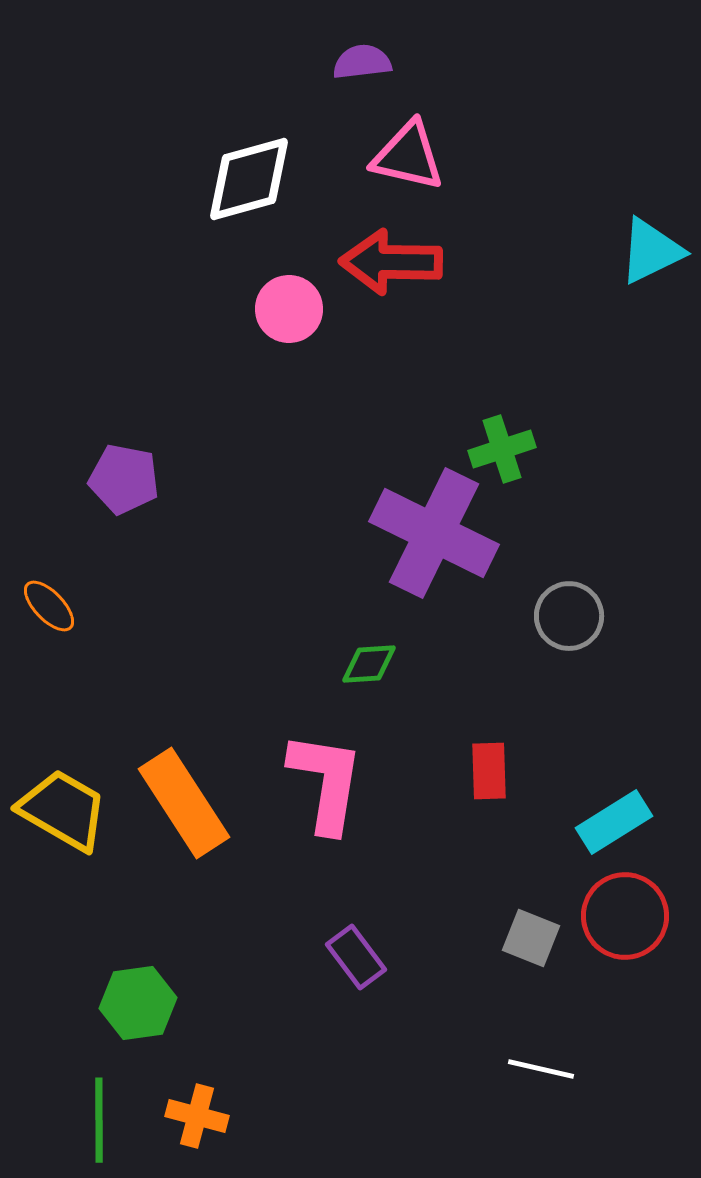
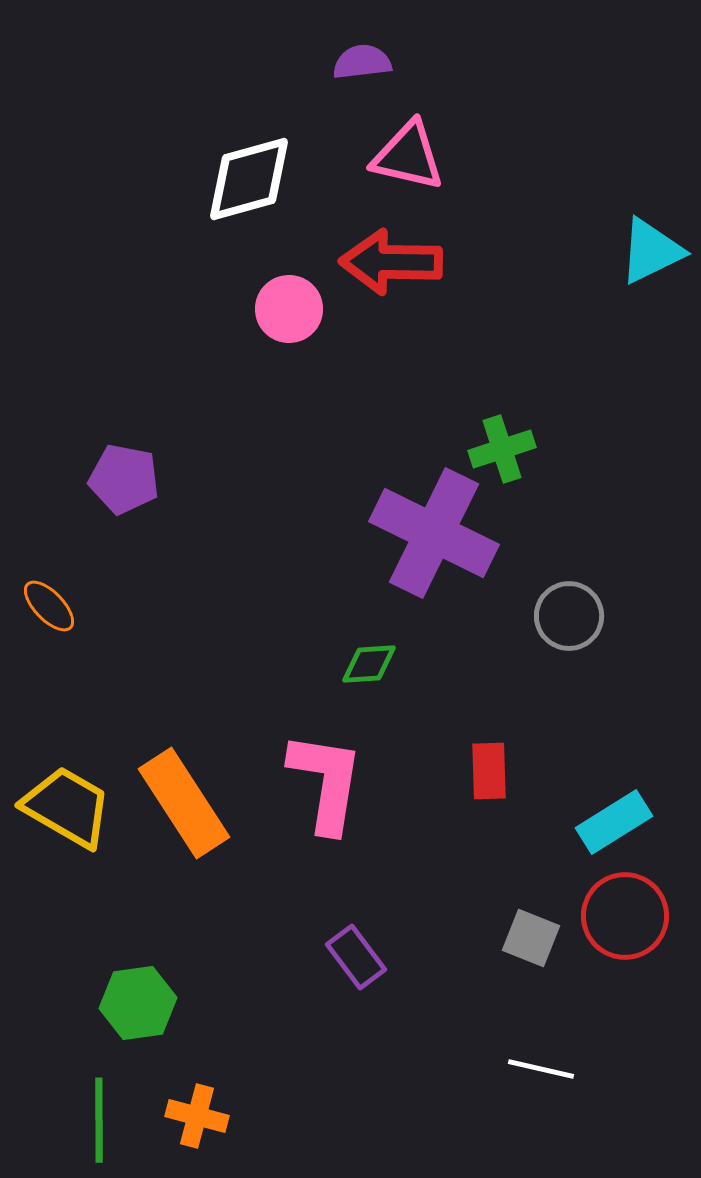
yellow trapezoid: moved 4 px right, 3 px up
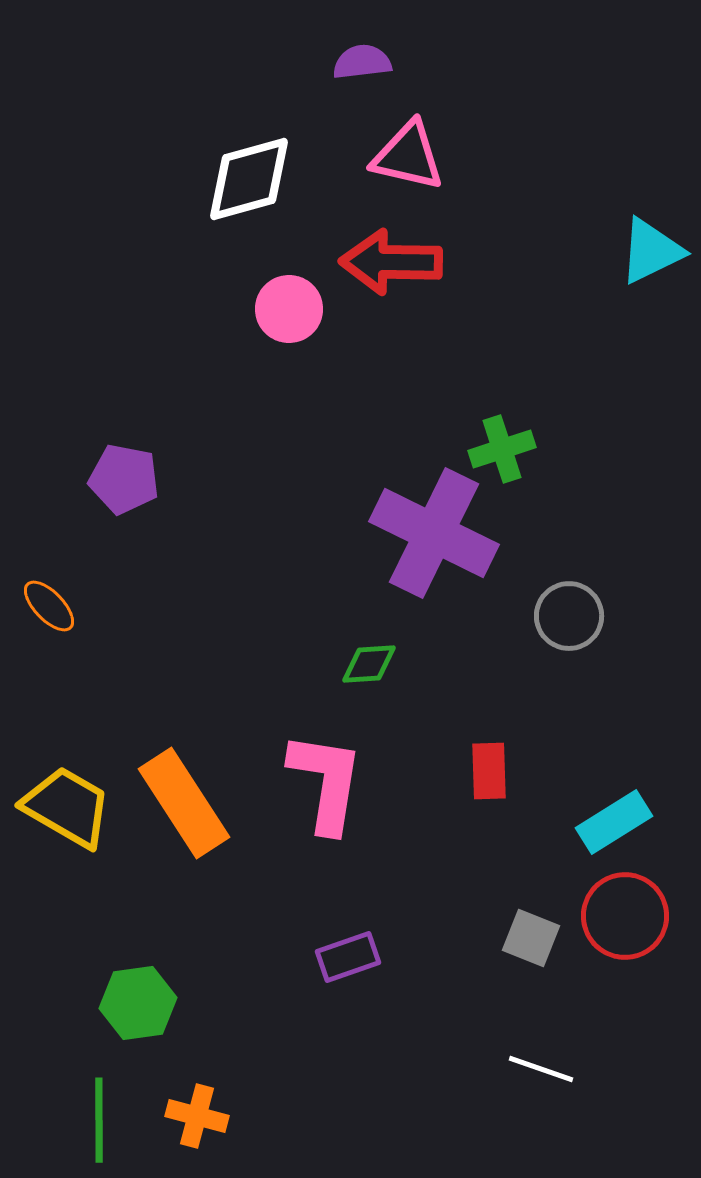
purple rectangle: moved 8 px left; rotated 72 degrees counterclockwise
white line: rotated 6 degrees clockwise
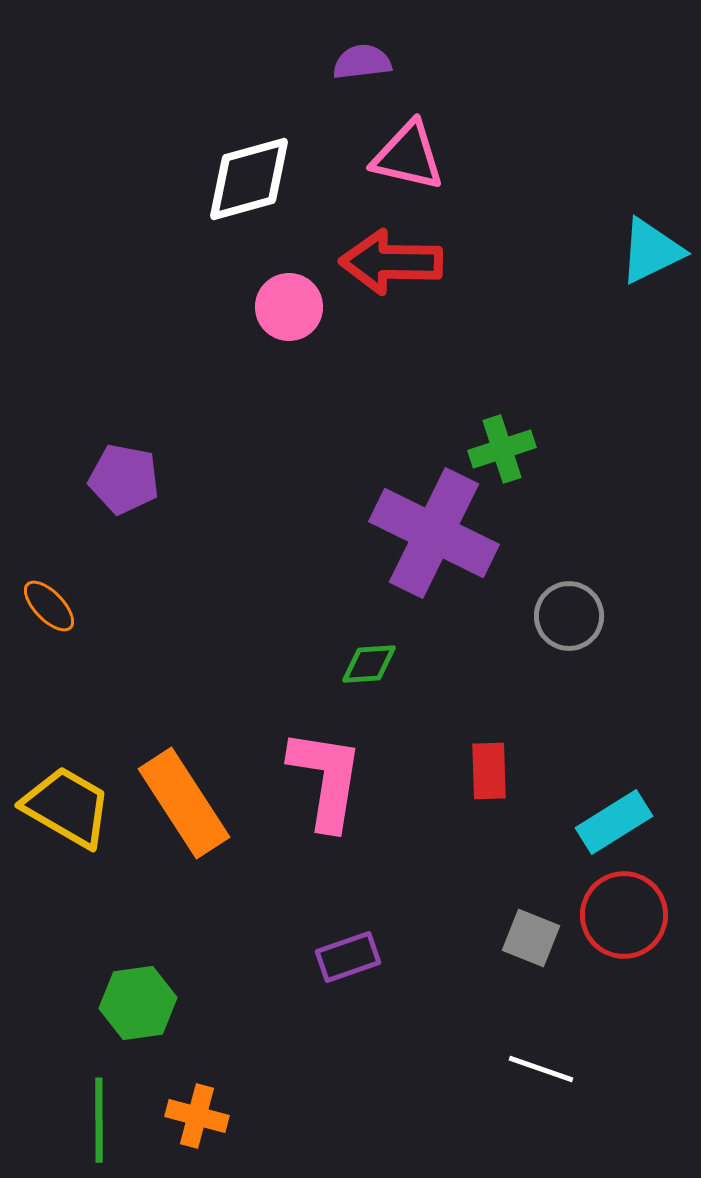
pink circle: moved 2 px up
pink L-shape: moved 3 px up
red circle: moved 1 px left, 1 px up
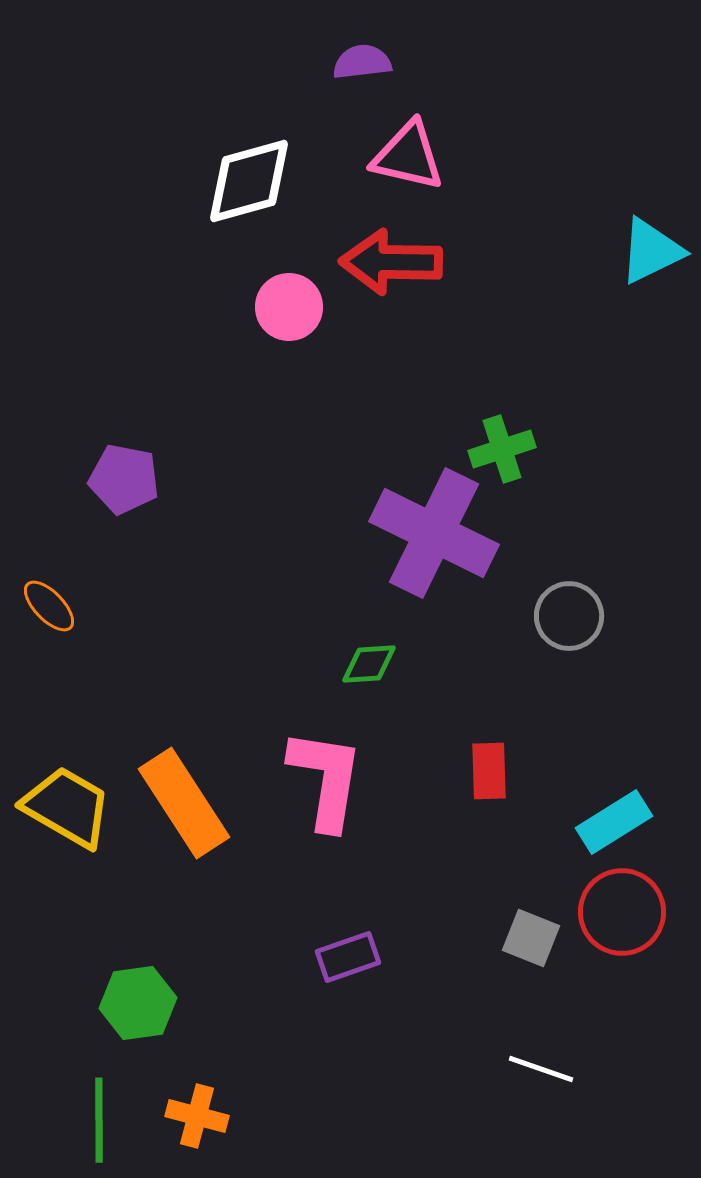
white diamond: moved 2 px down
red circle: moved 2 px left, 3 px up
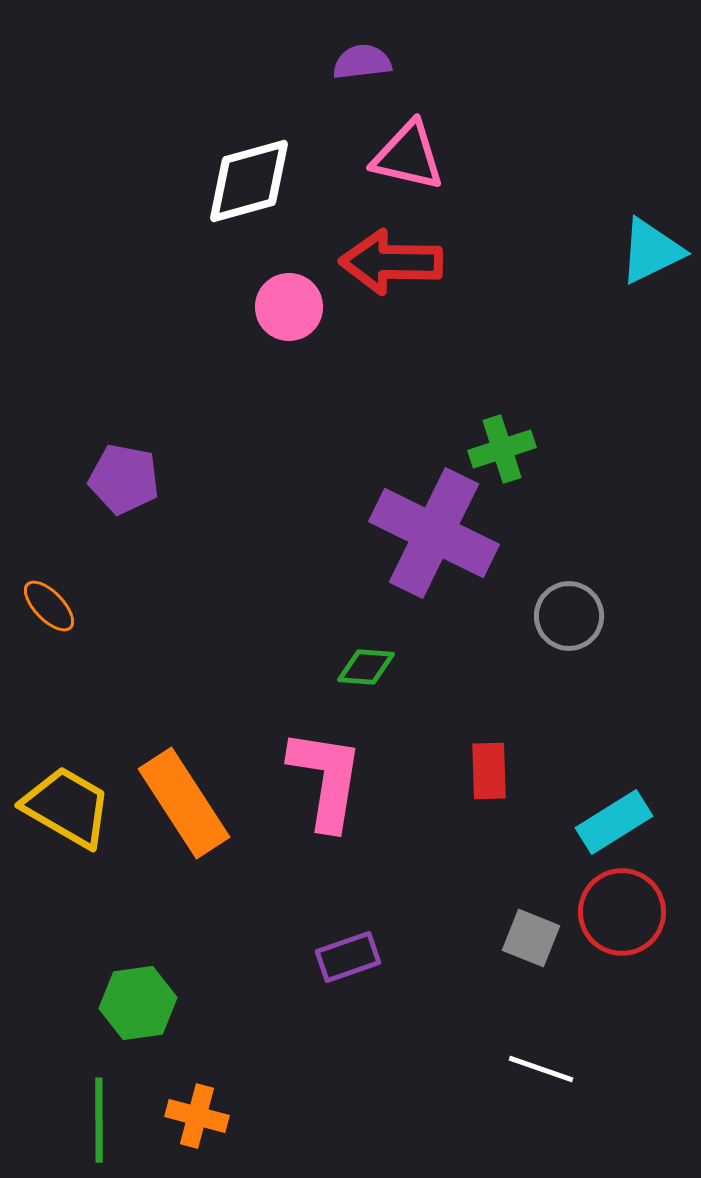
green diamond: moved 3 px left, 3 px down; rotated 8 degrees clockwise
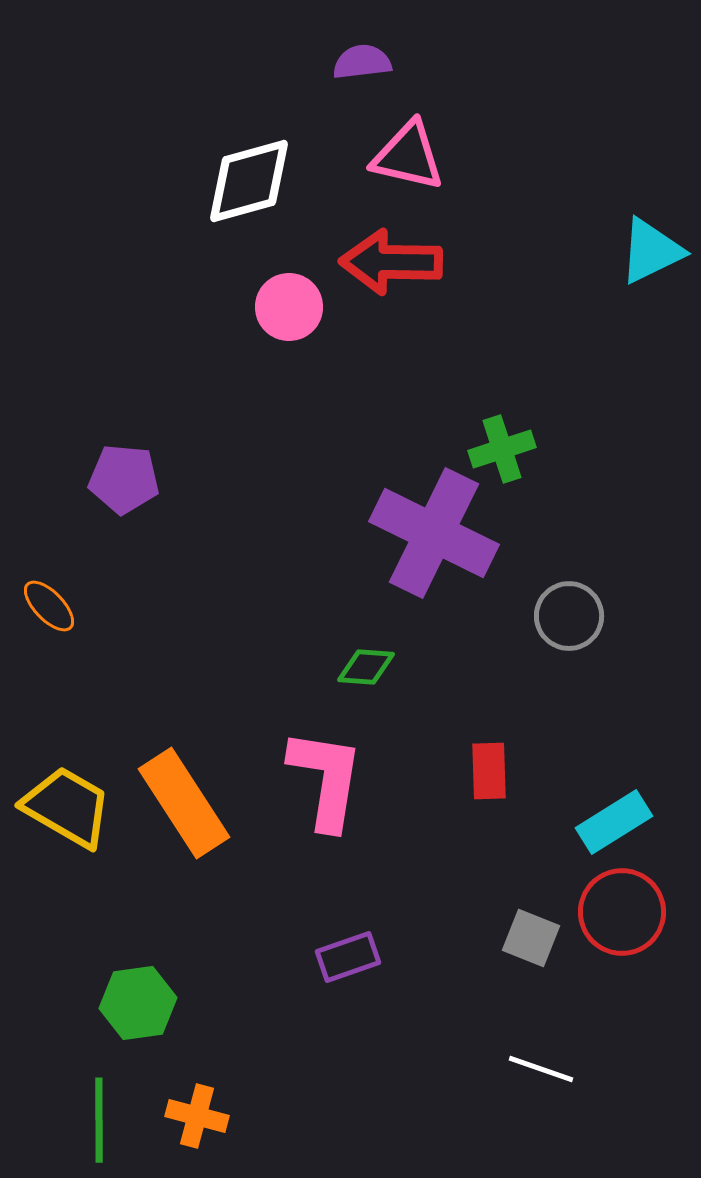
purple pentagon: rotated 6 degrees counterclockwise
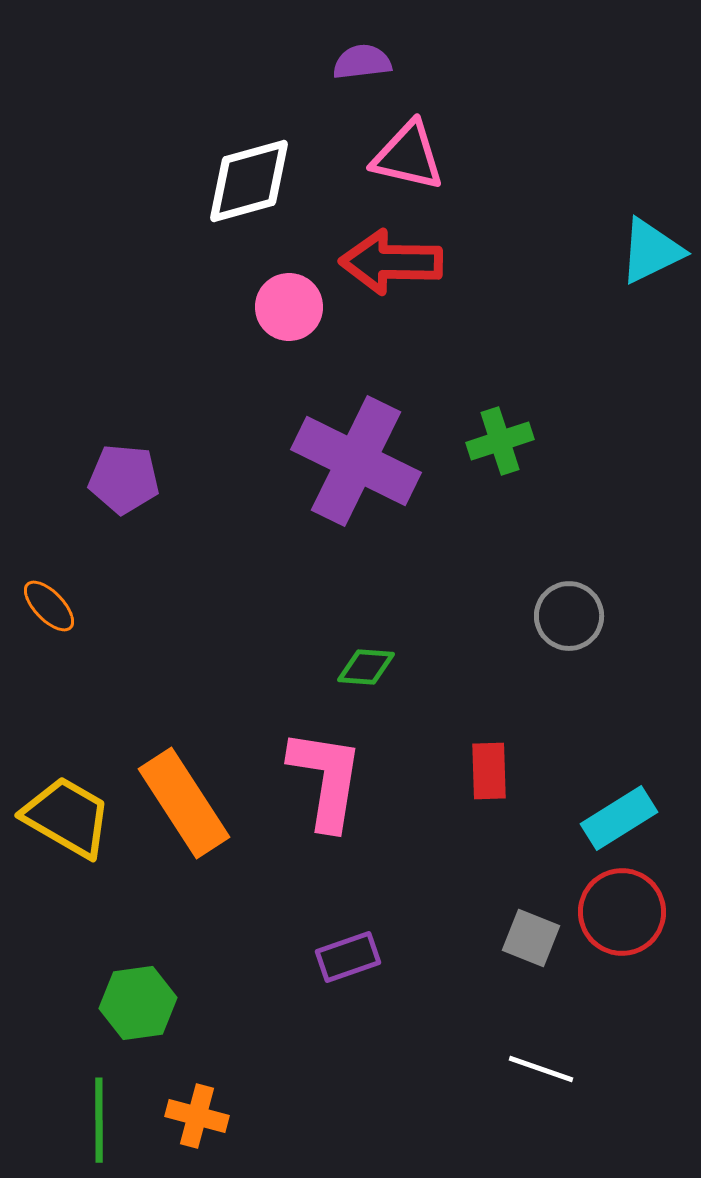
green cross: moved 2 px left, 8 px up
purple cross: moved 78 px left, 72 px up
yellow trapezoid: moved 10 px down
cyan rectangle: moved 5 px right, 4 px up
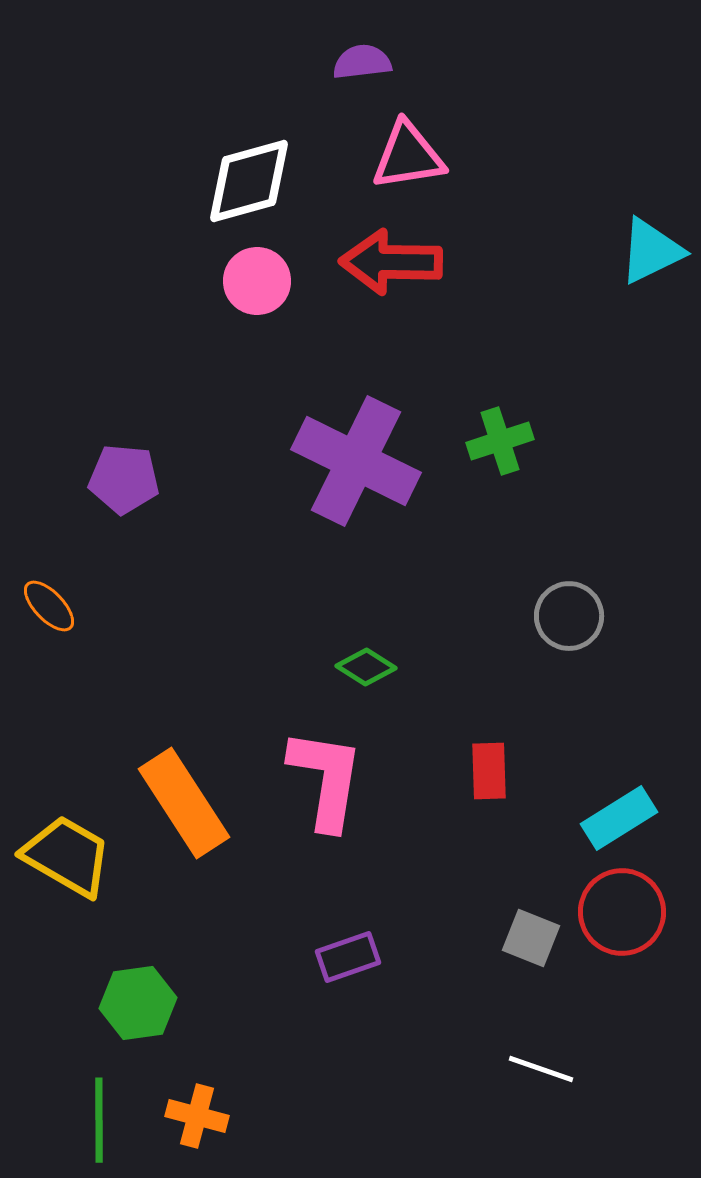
pink triangle: rotated 22 degrees counterclockwise
pink circle: moved 32 px left, 26 px up
green diamond: rotated 28 degrees clockwise
yellow trapezoid: moved 39 px down
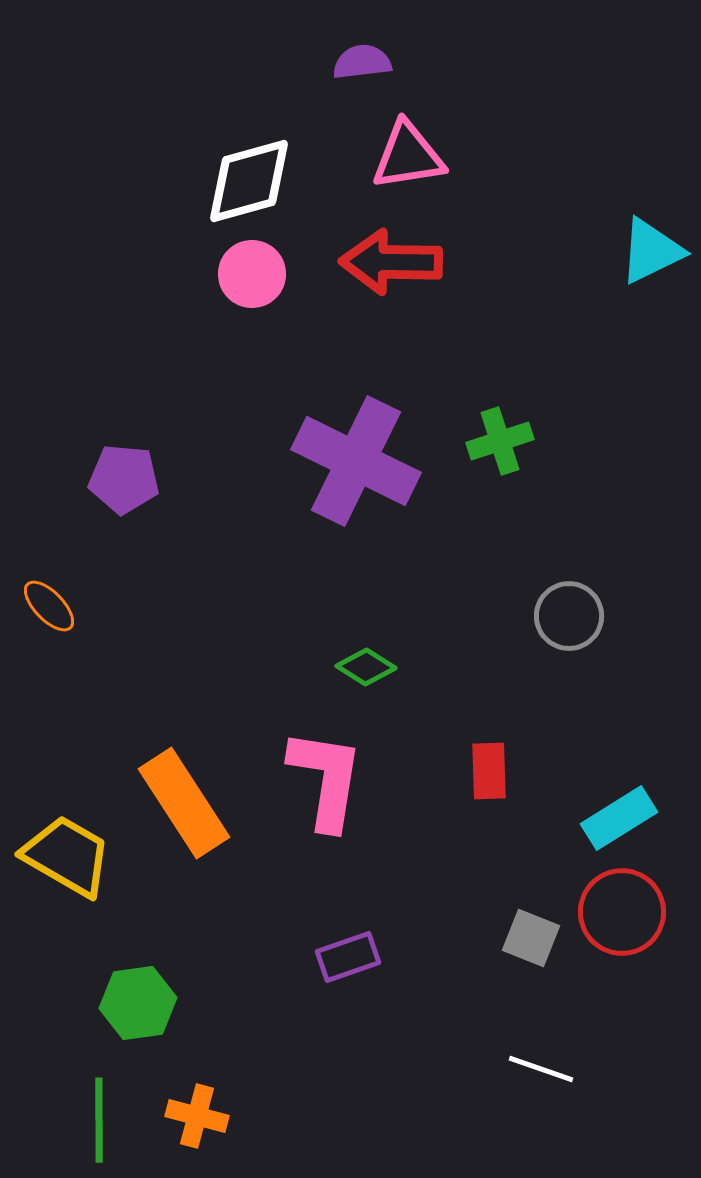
pink circle: moved 5 px left, 7 px up
